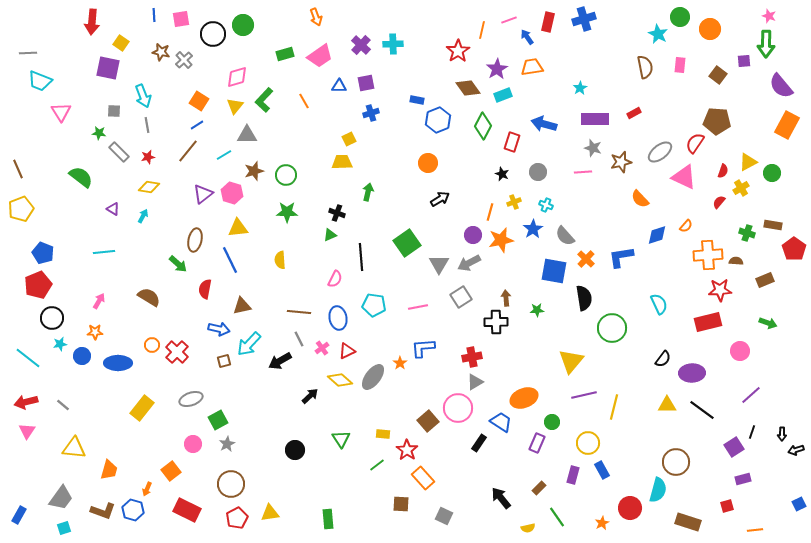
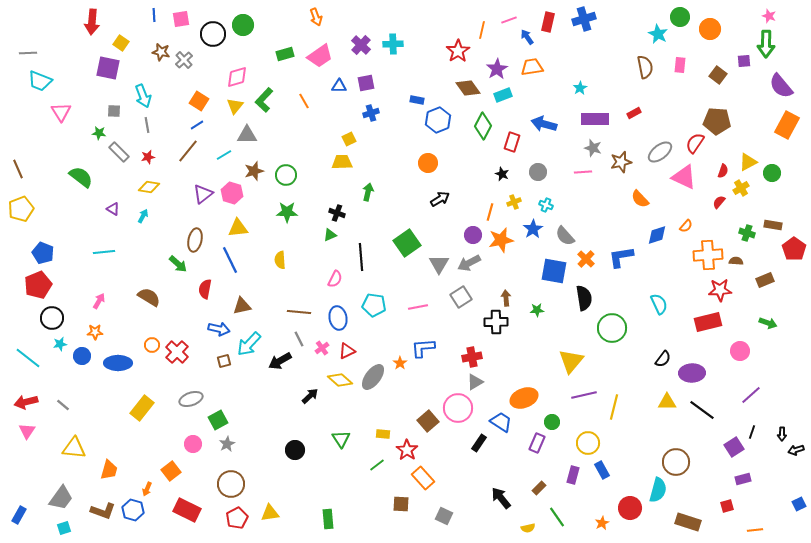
yellow triangle at (667, 405): moved 3 px up
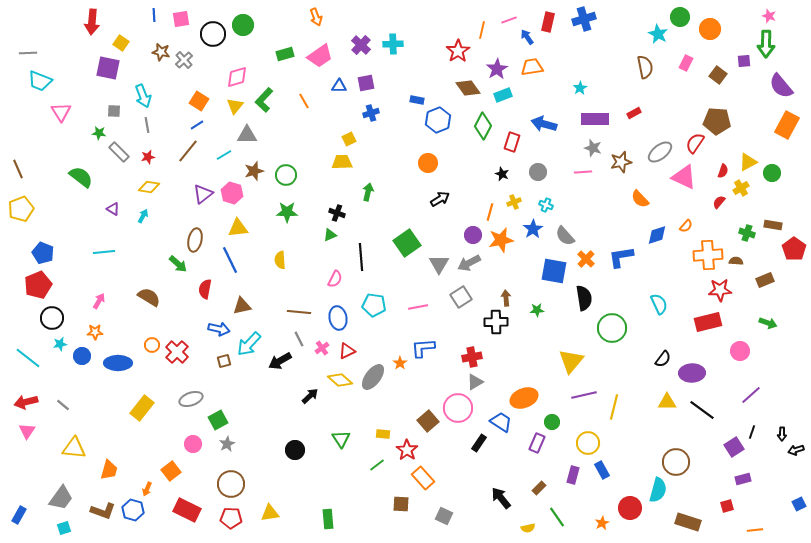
pink rectangle at (680, 65): moved 6 px right, 2 px up; rotated 21 degrees clockwise
red pentagon at (237, 518): moved 6 px left; rotated 30 degrees clockwise
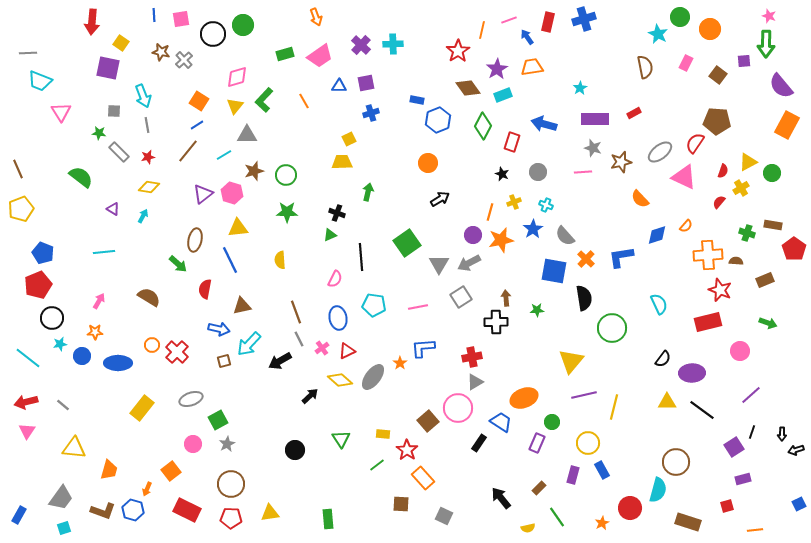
red star at (720, 290): rotated 25 degrees clockwise
brown line at (299, 312): moved 3 px left; rotated 65 degrees clockwise
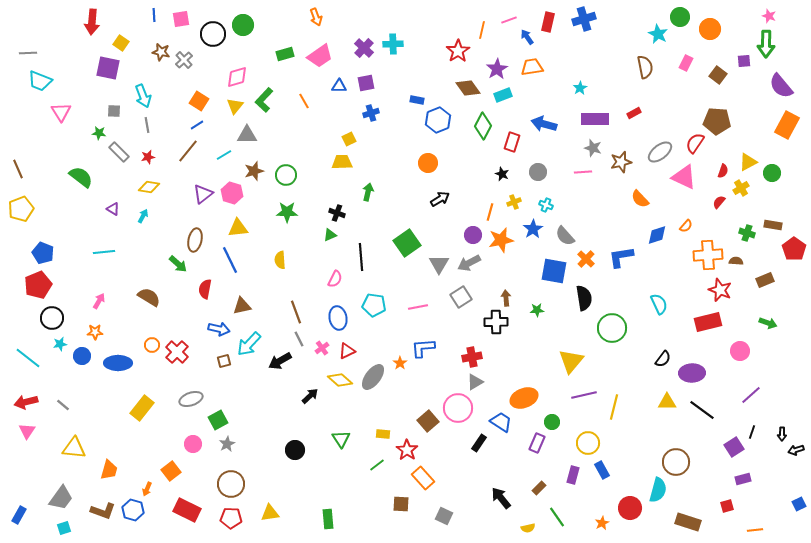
purple cross at (361, 45): moved 3 px right, 3 px down
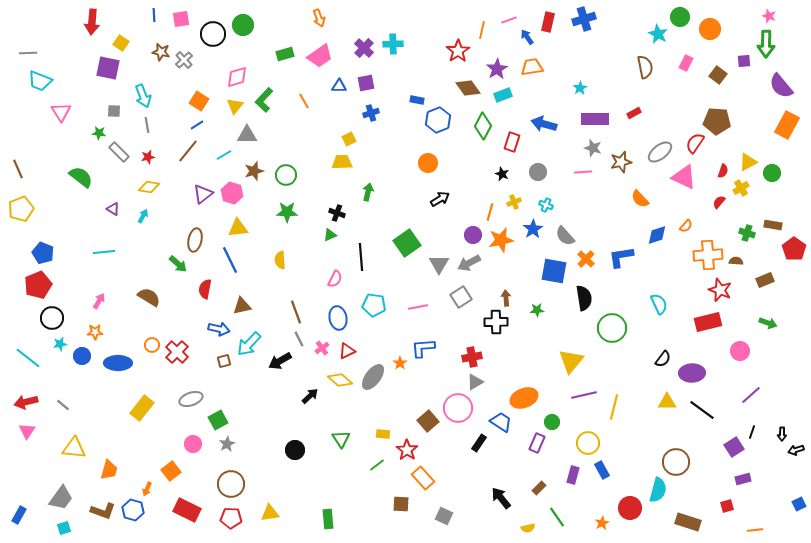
orange arrow at (316, 17): moved 3 px right, 1 px down
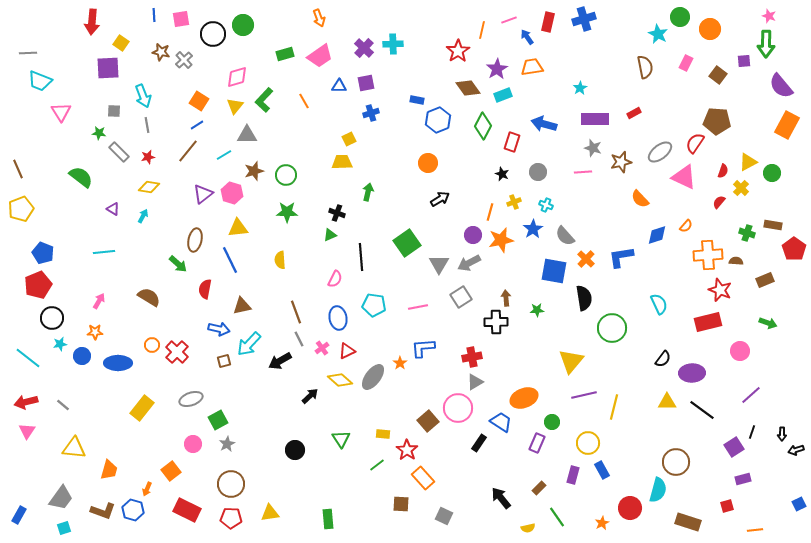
purple square at (108, 68): rotated 15 degrees counterclockwise
yellow cross at (741, 188): rotated 14 degrees counterclockwise
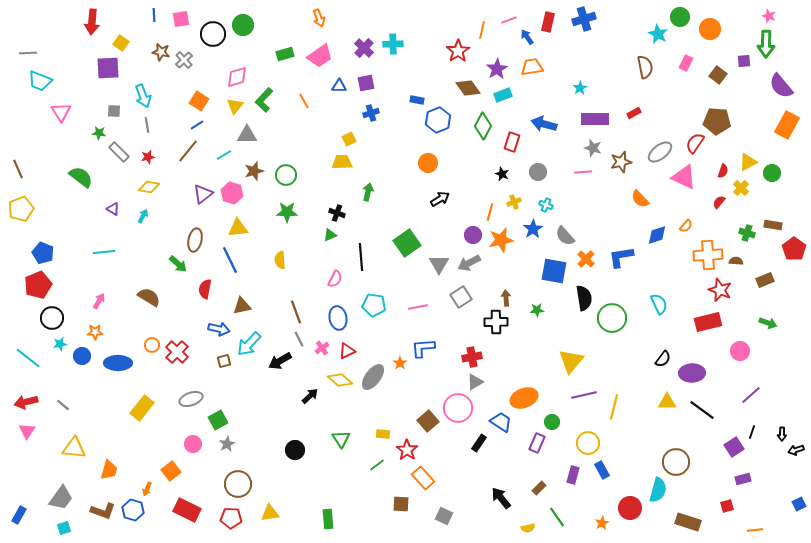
green circle at (612, 328): moved 10 px up
brown circle at (231, 484): moved 7 px right
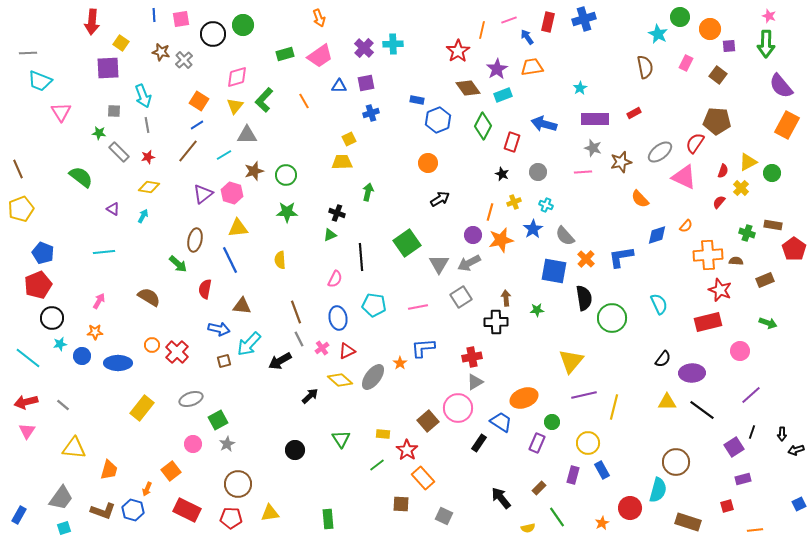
purple square at (744, 61): moved 15 px left, 15 px up
brown triangle at (242, 306): rotated 18 degrees clockwise
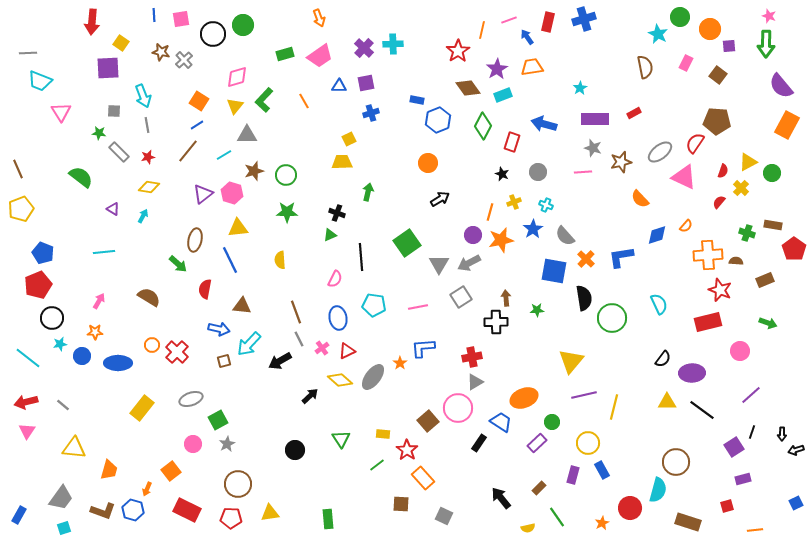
purple rectangle at (537, 443): rotated 24 degrees clockwise
blue square at (799, 504): moved 3 px left, 1 px up
